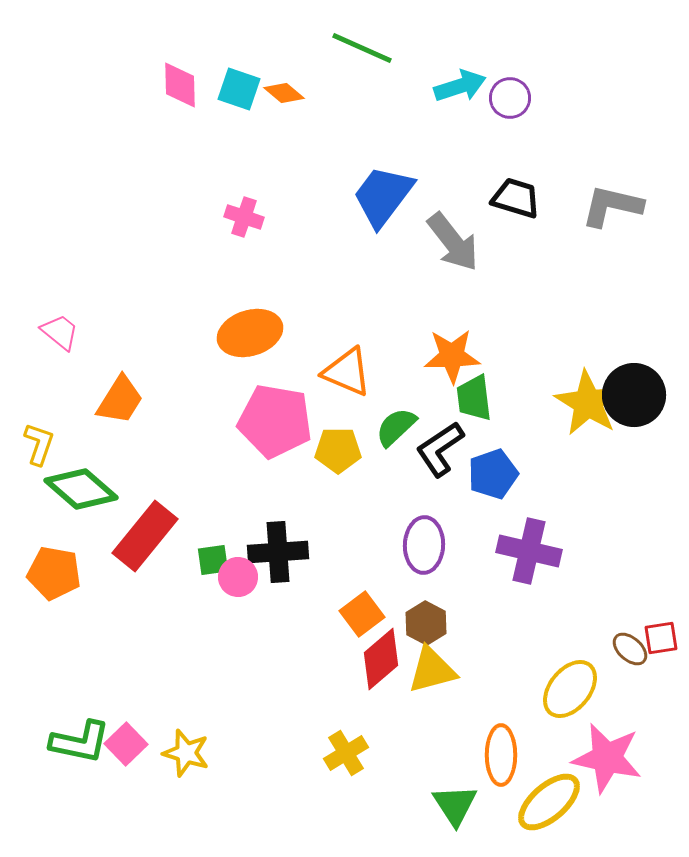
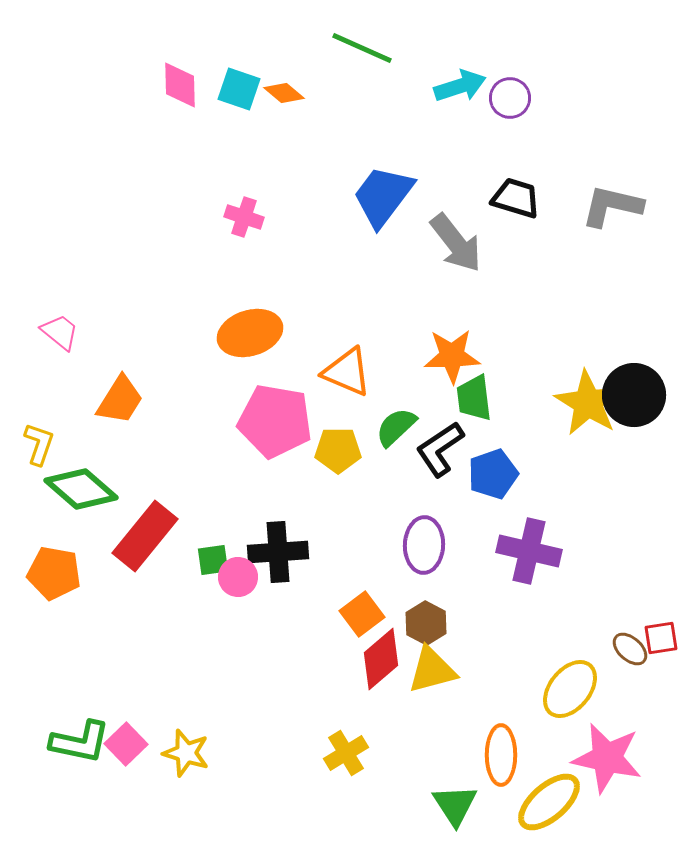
gray arrow at (453, 242): moved 3 px right, 1 px down
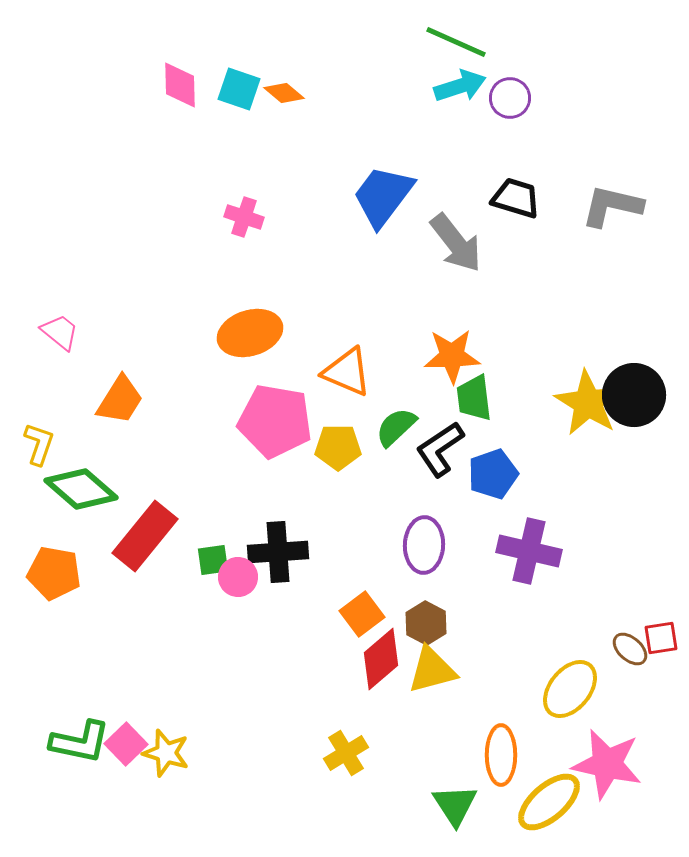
green line at (362, 48): moved 94 px right, 6 px up
yellow pentagon at (338, 450): moved 3 px up
yellow star at (186, 753): moved 20 px left
pink star at (607, 758): moved 6 px down
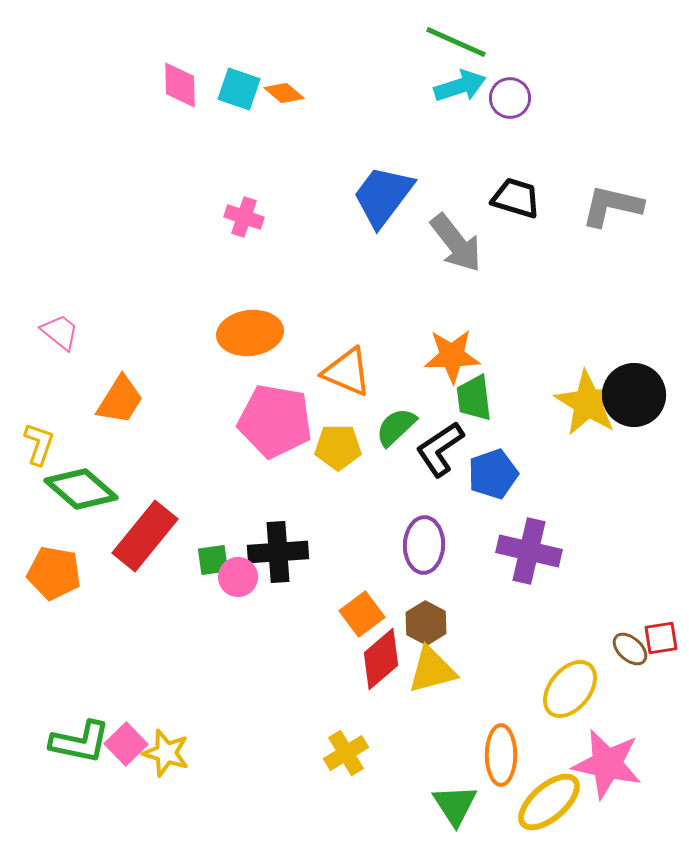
orange ellipse at (250, 333): rotated 10 degrees clockwise
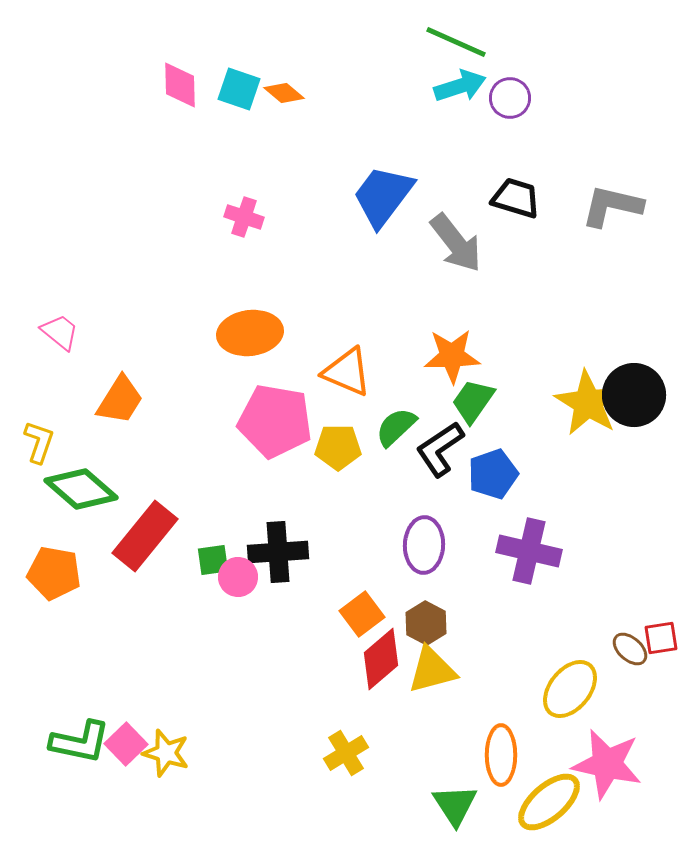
green trapezoid at (474, 398): moved 1 px left, 3 px down; rotated 42 degrees clockwise
yellow L-shape at (39, 444): moved 2 px up
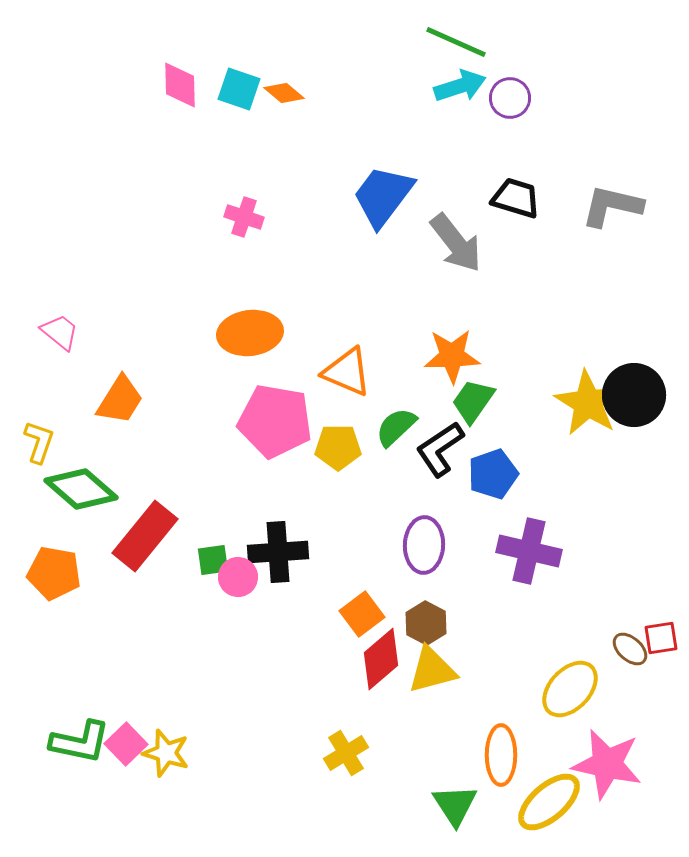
yellow ellipse at (570, 689): rotated 4 degrees clockwise
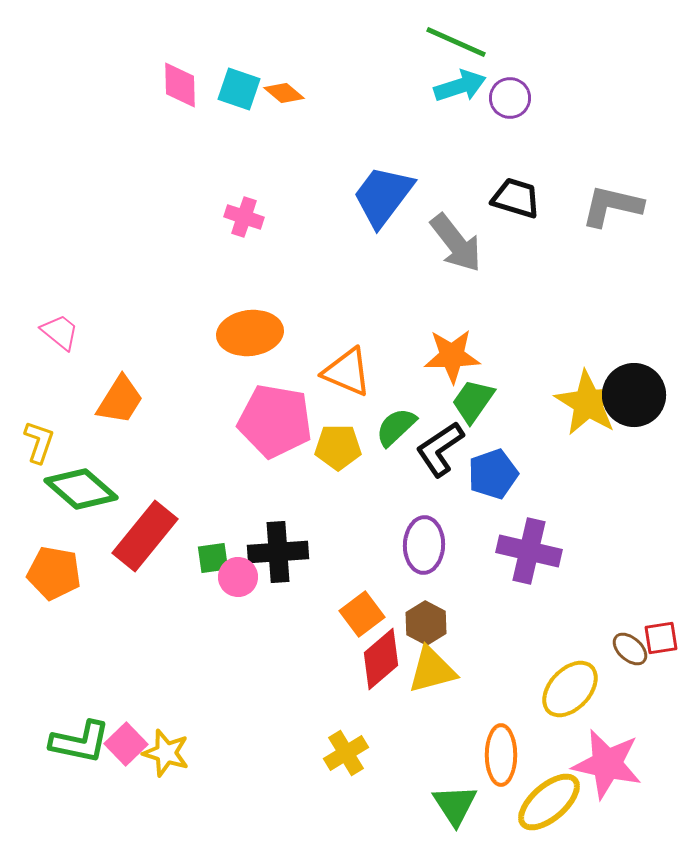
green square at (213, 560): moved 2 px up
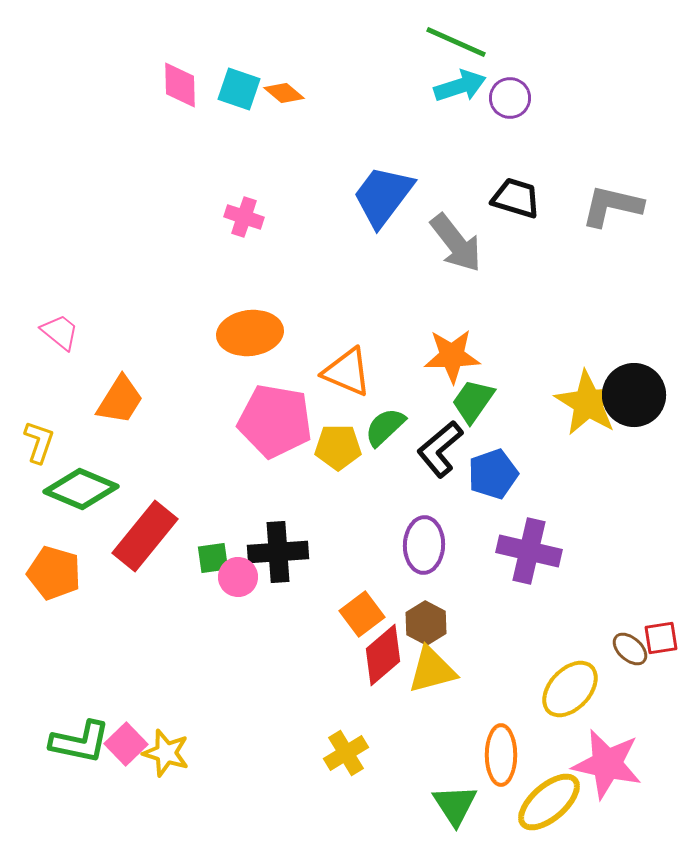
green semicircle at (396, 427): moved 11 px left
black L-shape at (440, 449): rotated 6 degrees counterclockwise
green diamond at (81, 489): rotated 18 degrees counterclockwise
orange pentagon at (54, 573): rotated 6 degrees clockwise
red diamond at (381, 659): moved 2 px right, 4 px up
